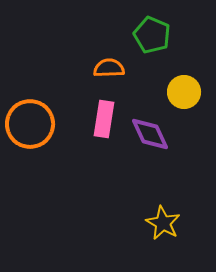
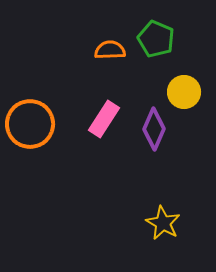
green pentagon: moved 4 px right, 4 px down
orange semicircle: moved 1 px right, 18 px up
pink rectangle: rotated 24 degrees clockwise
purple diamond: moved 4 px right, 5 px up; rotated 48 degrees clockwise
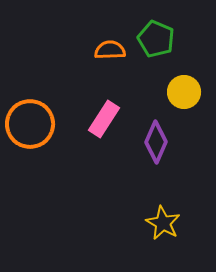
purple diamond: moved 2 px right, 13 px down
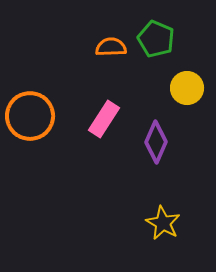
orange semicircle: moved 1 px right, 3 px up
yellow circle: moved 3 px right, 4 px up
orange circle: moved 8 px up
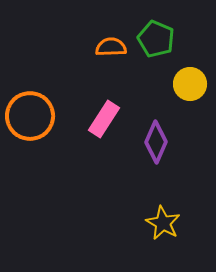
yellow circle: moved 3 px right, 4 px up
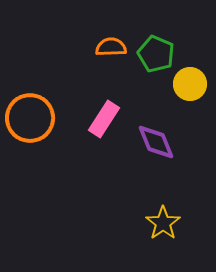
green pentagon: moved 15 px down
orange circle: moved 2 px down
purple diamond: rotated 45 degrees counterclockwise
yellow star: rotated 8 degrees clockwise
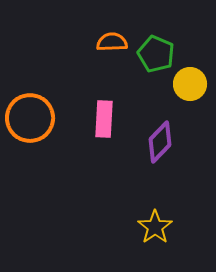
orange semicircle: moved 1 px right, 5 px up
pink rectangle: rotated 30 degrees counterclockwise
purple diamond: moved 4 px right; rotated 66 degrees clockwise
yellow star: moved 8 px left, 4 px down
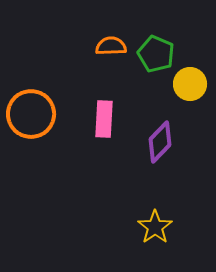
orange semicircle: moved 1 px left, 4 px down
orange circle: moved 1 px right, 4 px up
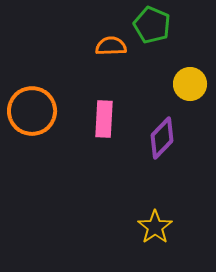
green pentagon: moved 4 px left, 29 px up
orange circle: moved 1 px right, 3 px up
purple diamond: moved 2 px right, 4 px up
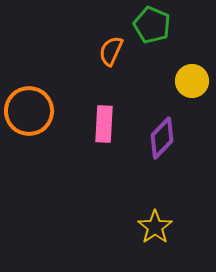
orange semicircle: moved 5 px down; rotated 64 degrees counterclockwise
yellow circle: moved 2 px right, 3 px up
orange circle: moved 3 px left
pink rectangle: moved 5 px down
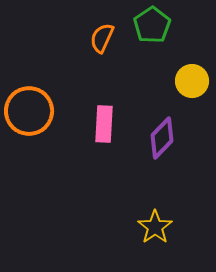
green pentagon: rotated 15 degrees clockwise
orange semicircle: moved 9 px left, 13 px up
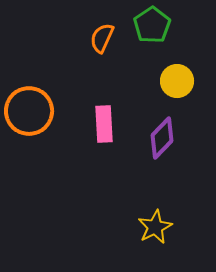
yellow circle: moved 15 px left
pink rectangle: rotated 6 degrees counterclockwise
yellow star: rotated 8 degrees clockwise
